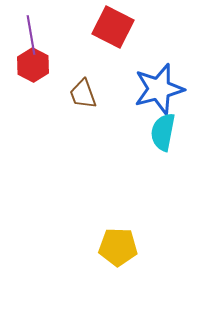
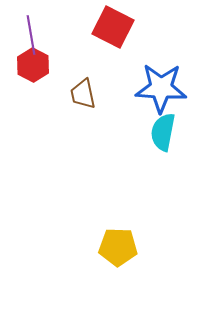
blue star: moved 2 px right, 1 px up; rotated 18 degrees clockwise
brown trapezoid: rotated 8 degrees clockwise
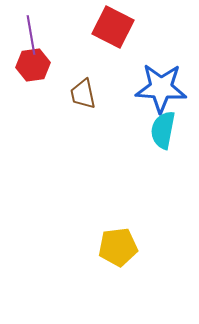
red hexagon: rotated 24 degrees clockwise
cyan semicircle: moved 2 px up
yellow pentagon: rotated 9 degrees counterclockwise
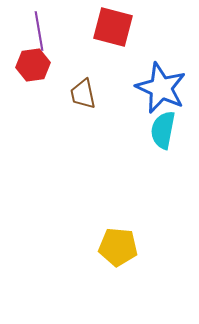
red square: rotated 12 degrees counterclockwise
purple line: moved 8 px right, 4 px up
blue star: rotated 21 degrees clockwise
yellow pentagon: rotated 12 degrees clockwise
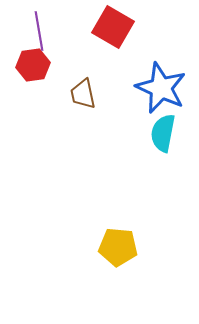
red square: rotated 15 degrees clockwise
cyan semicircle: moved 3 px down
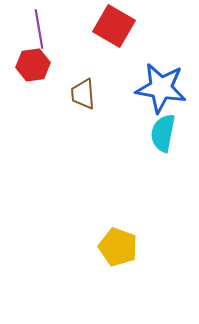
red square: moved 1 px right, 1 px up
purple line: moved 2 px up
blue star: rotated 15 degrees counterclockwise
brown trapezoid: rotated 8 degrees clockwise
yellow pentagon: rotated 15 degrees clockwise
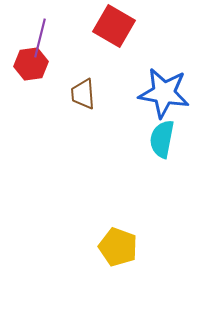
purple line: moved 1 px right, 9 px down; rotated 24 degrees clockwise
red hexagon: moved 2 px left, 1 px up
blue star: moved 3 px right, 5 px down
cyan semicircle: moved 1 px left, 6 px down
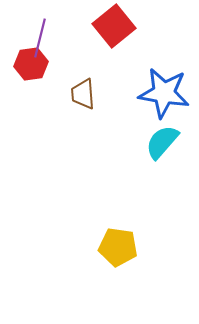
red square: rotated 21 degrees clockwise
cyan semicircle: moved 3 px down; rotated 30 degrees clockwise
yellow pentagon: rotated 12 degrees counterclockwise
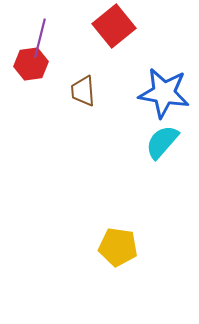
brown trapezoid: moved 3 px up
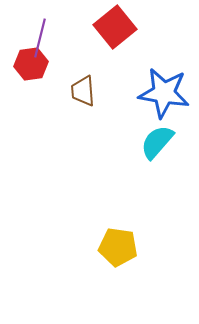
red square: moved 1 px right, 1 px down
cyan semicircle: moved 5 px left
